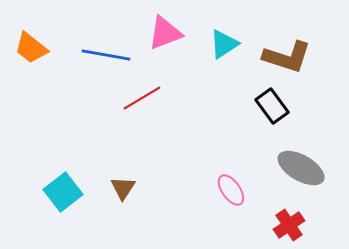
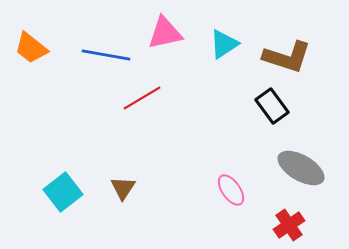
pink triangle: rotated 9 degrees clockwise
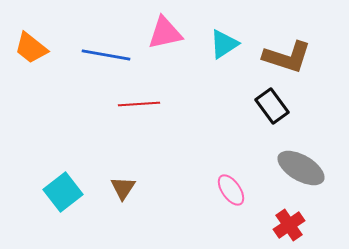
red line: moved 3 px left, 6 px down; rotated 27 degrees clockwise
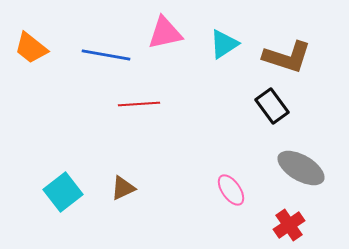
brown triangle: rotated 32 degrees clockwise
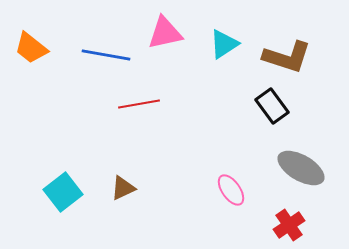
red line: rotated 6 degrees counterclockwise
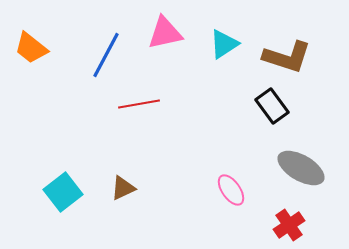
blue line: rotated 72 degrees counterclockwise
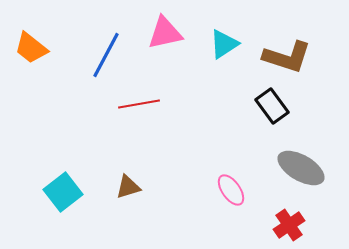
brown triangle: moved 5 px right, 1 px up; rotated 8 degrees clockwise
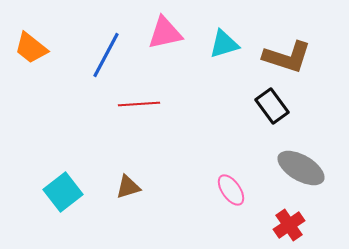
cyan triangle: rotated 16 degrees clockwise
red line: rotated 6 degrees clockwise
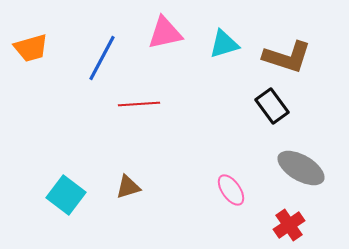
orange trapezoid: rotated 54 degrees counterclockwise
blue line: moved 4 px left, 3 px down
cyan square: moved 3 px right, 3 px down; rotated 15 degrees counterclockwise
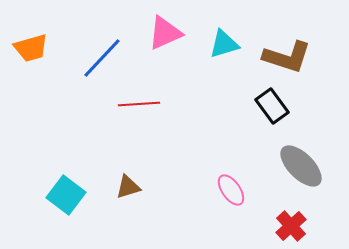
pink triangle: rotated 12 degrees counterclockwise
blue line: rotated 15 degrees clockwise
gray ellipse: moved 2 px up; rotated 15 degrees clockwise
red cross: moved 2 px right, 1 px down; rotated 8 degrees counterclockwise
